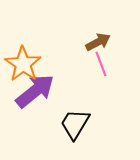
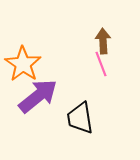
brown arrow: moved 5 px right, 1 px up; rotated 65 degrees counterclockwise
purple arrow: moved 3 px right, 5 px down
black trapezoid: moved 5 px right, 6 px up; rotated 40 degrees counterclockwise
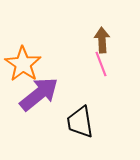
brown arrow: moved 1 px left, 1 px up
purple arrow: moved 1 px right, 2 px up
black trapezoid: moved 4 px down
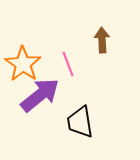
pink line: moved 33 px left
purple arrow: moved 1 px right, 1 px down
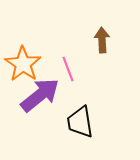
pink line: moved 5 px down
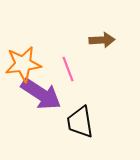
brown arrow: rotated 90 degrees clockwise
orange star: rotated 30 degrees clockwise
purple arrow: moved 1 px right, 1 px up; rotated 72 degrees clockwise
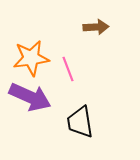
brown arrow: moved 6 px left, 13 px up
orange star: moved 8 px right, 6 px up
purple arrow: moved 11 px left, 3 px down; rotated 9 degrees counterclockwise
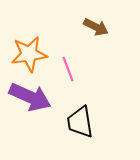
brown arrow: rotated 30 degrees clockwise
orange star: moved 2 px left, 4 px up
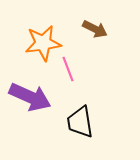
brown arrow: moved 1 px left, 2 px down
orange star: moved 14 px right, 11 px up
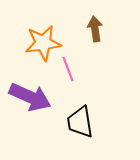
brown arrow: rotated 125 degrees counterclockwise
